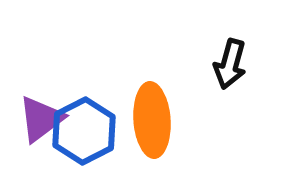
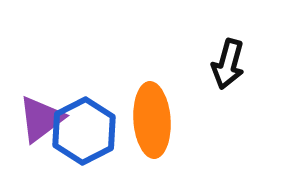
black arrow: moved 2 px left
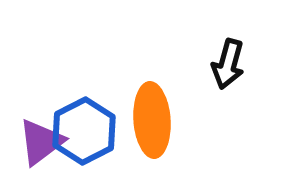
purple triangle: moved 23 px down
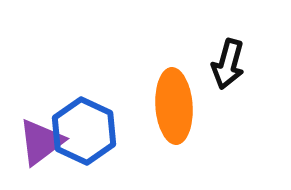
orange ellipse: moved 22 px right, 14 px up
blue hexagon: rotated 8 degrees counterclockwise
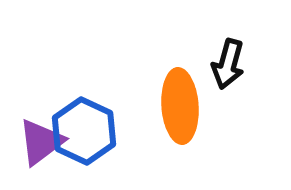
orange ellipse: moved 6 px right
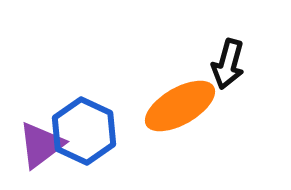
orange ellipse: rotated 64 degrees clockwise
purple triangle: moved 3 px down
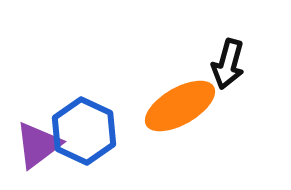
purple triangle: moved 3 px left
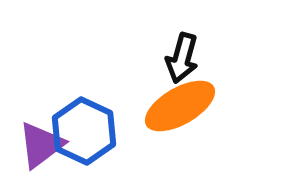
black arrow: moved 46 px left, 6 px up
purple triangle: moved 3 px right
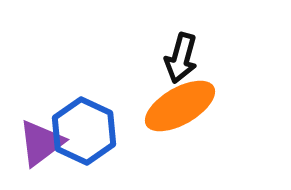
black arrow: moved 1 px left
purple triangle: moved 2 px up
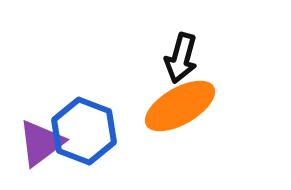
blue hexagon: rotated 4 degrees counterclockwise
